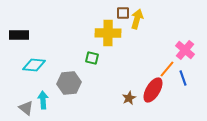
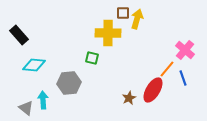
black rectangle: rotated 48 degrees clockwise
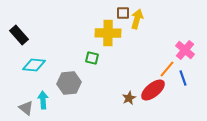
red ellipse: rotated 20 degrees clockwise
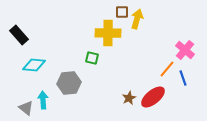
brown square: moved 1 px left, 1 px up
red ellipse: moved 7 px down
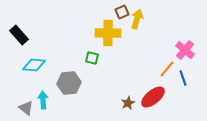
brown square: rotated 24 degrees counterclockwise
brown star: moved 1 px left, 5 px down
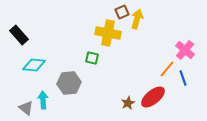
yellow cross: rotated 10 degrees clockwise
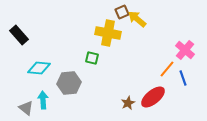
yellow arrow: rotated 66 degrees counterclockwise
cyan diamond: moved 5 px right, 3 px down
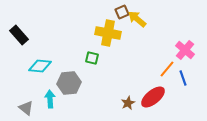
cyan diamond: moved 1 px right, 2 px up
cyan arrow: moved 7 px right, 1 px up
